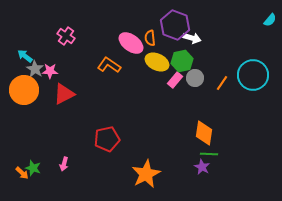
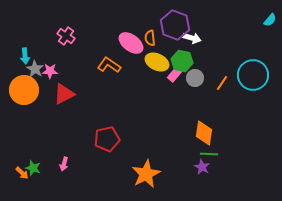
cyan arrow: rotated 133 degrees counterclockwise
green hexagon: rotated 25 degrees clockwise
pink rectangle: moved 6 px up
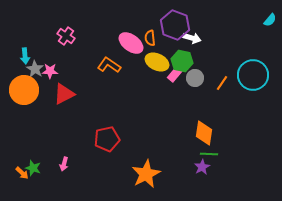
purple star: rotated 14 degrees clockwise
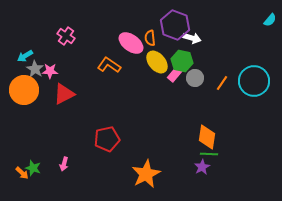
cyan arrow: rotated 63 degrees clockwise
yellow ellipse: rotated 25 degrees clockwise
cyan circle: moved 1 px right, 6 px down
orange diamond: moved 3 px right, 4 px down
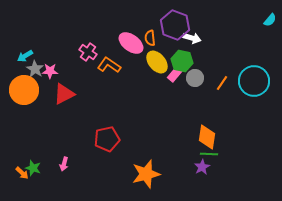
pink cross: moved 22 px right, 16 px down
orange star: rotated 12 degrees clockwise
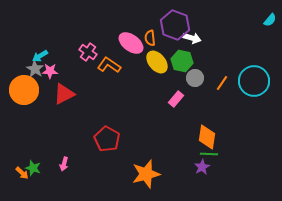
cyan arrow: moved 15 px right
pink rectangle: moved 1 px right, 25 px down
red pentagon: rotated 30 degrees counterclockwise
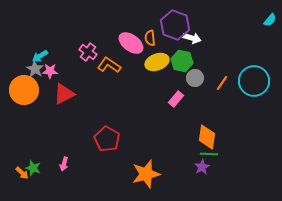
yellow ellipse: rotated 70 degrees counterclockwise
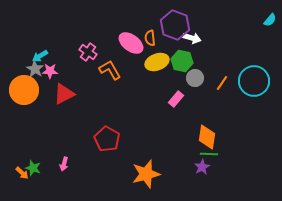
orange L-shape: moved 1 px right, 5 px down; rotated 25 degrees clockwise
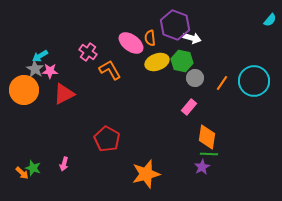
pink rectangle: moved 13 px right, 8 px down
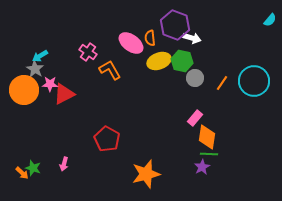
yellow ellipse: moved 2 px right, 1 px up
pink star: moved 13 px down
pink rectangle: moved 6 px right, 11 px down
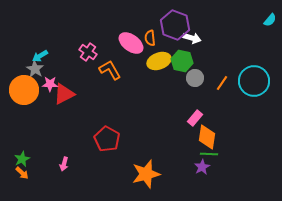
green star: moved 11 px left, 9 px up; rotated 28 degrees clockwise
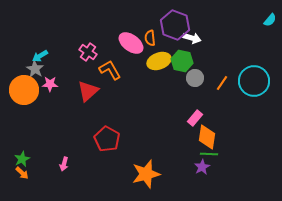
red triangle: moved 24 px right, 3 px up; rotated 15 degrees counterclockwise
